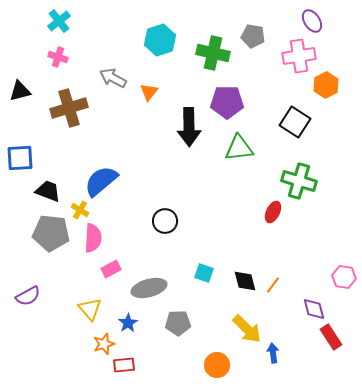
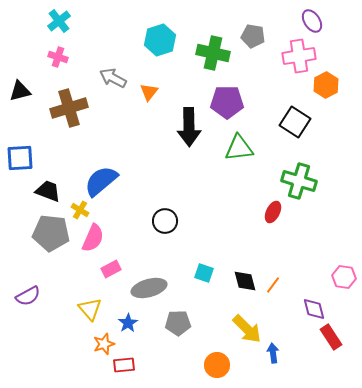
pink semicircle at (93, 238): rotated 20 degrees clockwise
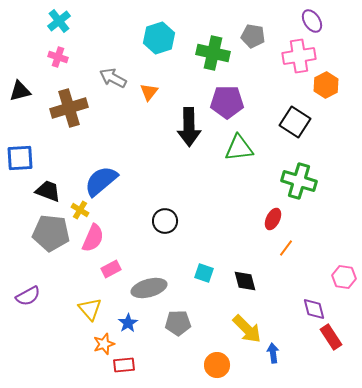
cyan hexagon at (160, 40): moved 1 px left, 2 px up
red ellipse at (273, 212): moved 7 px down
orange line at (273, 285): moved 13 px right, 37 px up
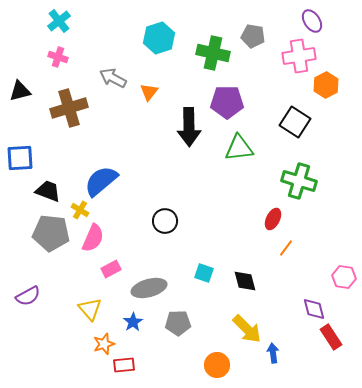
blue star at (128, 323): moved 5 px right, 1 px up
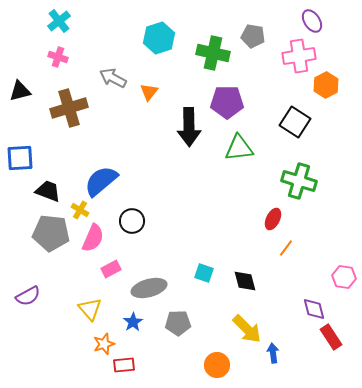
black circle at (165, 221): moved 33 px left
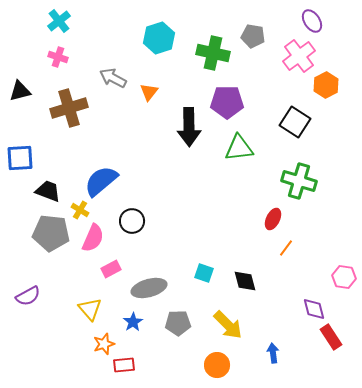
pink cross at (299, 56): rotated 28 degrees counterclockwise
yellow arrow at (247, 329): moved 19 px left, 4 px up
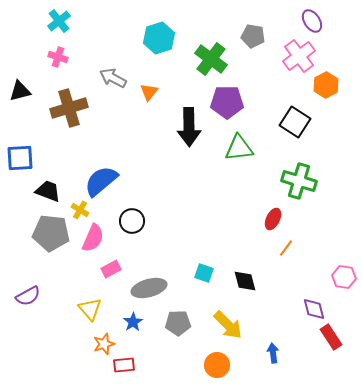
green cross at (213, 53): moved 2 px left, 6 px down; rotated 24 degrees clockwise
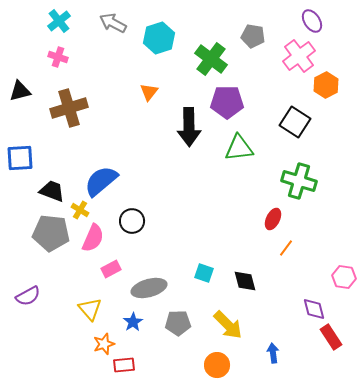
gray arrow at (113, 78): moved 55 px up
black trapezoid at (48, 191): moved 4 px right
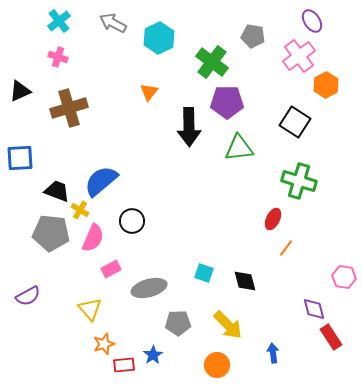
cyan hexagon at (159, 38): rotated 8 degrees counterclockwise
green cross at (211, 59): moved 1 px right, 3 px down
black triangle at (20, 91): rotated 10 degrees counterclockwise
black trapezoid at (52, 191): moved 5 px right
blue star at (133, 322): moved 20 px right, 33 px down
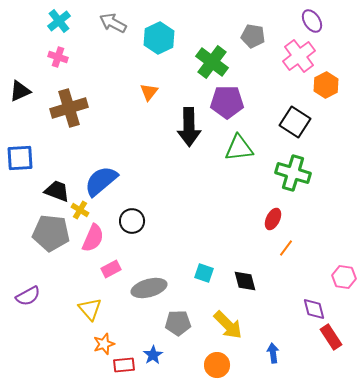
green cross at (299, 181): moved 6 px left, 8 px up
